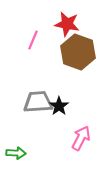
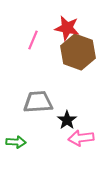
red star: moved 4 px down
black star: moved 8 px right, 14 px down
pink arrow: rotated 125 degrees counterclockwise
green arrow: moved 11 px up
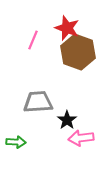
red star: rotated 10 degrees clockwise
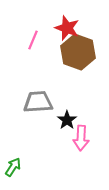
pink arrow: rotated 80 degrees counterclockwise
green arrow: moved 3 px left, 25 px down; rotated 60 degrees counterclockwise
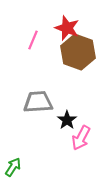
pink arrow: rotated 25 degrees clockwise
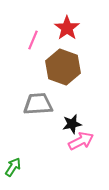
red star: rotated 15 degrees clockwise
brown hexagon: moved 15 px left, 15 px down
gray trapezoid: moved 2 px down
black star: moved 5 px right, 4 px down; rotated 24 degrees clockwise
pink arrow: moved 3 px down; rotated 145 degrees counterclockwise
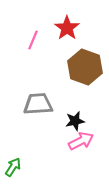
brown hexagon: moved 22 px right
black star: moved 3 px right, 3 px up
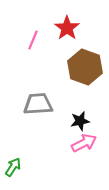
black star: moved 5 px right
pink arrow: moved 3 px right, 2 px down
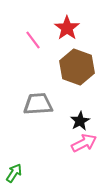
pink line: rotated 60 degrees counterclockwise
brown hexagon: moved 8 px left
black star: rotated 18 degrees counterclockwise
green arrow: moved 1 px right, 6 px down
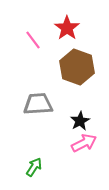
green arrow: moved 20 px right, 6 px up
